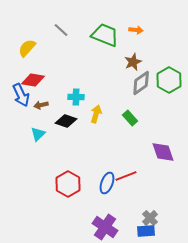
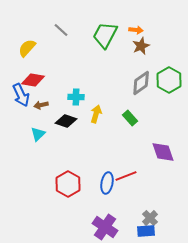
green trapezoid: rotated 84 degrees counterclockwise
brown star: moved 8 px right, 16 px up
blue ellipse: rotated 10 degrees counterclockwise
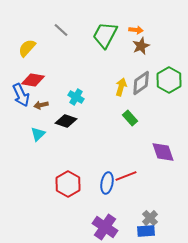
cyan cross: rotated 28 degrees clockwise
yellow arrow: moved 25 px right, 27 px up
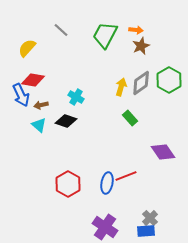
cyan triangle: moved 1 px right, 9 px up; rotated 35 degrees counterclockwise
purple diamond: rotated 15 degrees counterclockwise
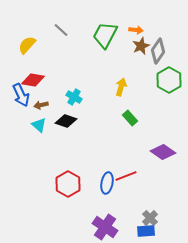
yellow semicircle: moved 3 px up
gray diamond: moved 17 px right, 32 px up; rotated 20 degrees counterclockwise
cyan cross: moved 2 px left
purple diamond: rotated 20 degrees counterclockwise
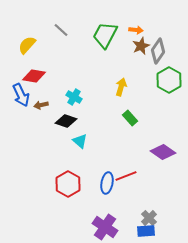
red diamond: moved 1 px right, 4 px up
cyan triangle: moved 41 px right, 16 px down
gray cross: moved 1 px left
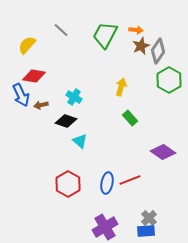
red line: moved 4 px right, 4 px down
purple cross: rotated 25 degrees clockwise
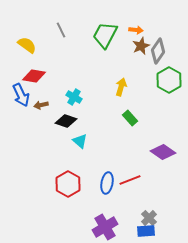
gray line: rotated 21 degrees clockwise
yellow semicircle: rotated 84 degrees clockwise
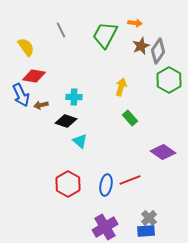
orange arrow: moved 1 px left, 7 px up
yellow semicircle: moved 1 px left, 2 px down; rotated 18 degrees clockwise
cyan cross: rotated 28 degrees counterclockwise
blue ellipse: moved 1 px left, 2 px down
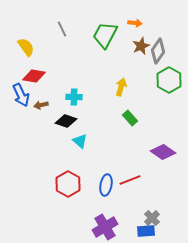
gray line: moved 1 px right, 1 px up
gray cross: moved 3 px right
